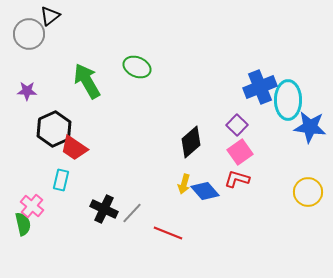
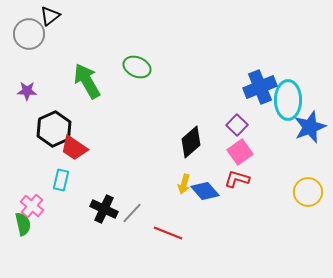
blue star: rotated 28 degrees counterclockwise
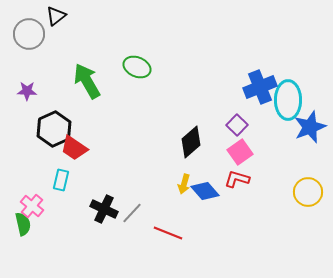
black triangle: moved 6 px right
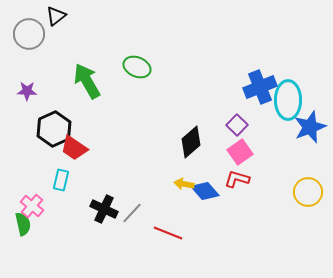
yellow arrow: rotated 84 degrees clockwise
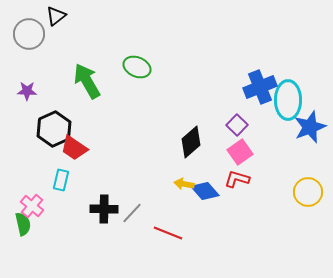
black cross: rotated 24 degrees counterclockwise
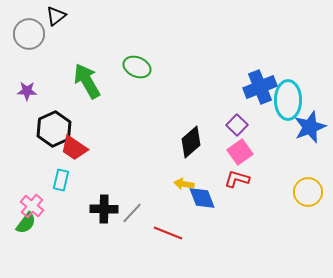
blue diamond: moved 3 px left, 7 px down; rotated 20 degrees clockwise
green semicircle: moved 3 px right, 1 px up; rotated 50 degrees clockwise
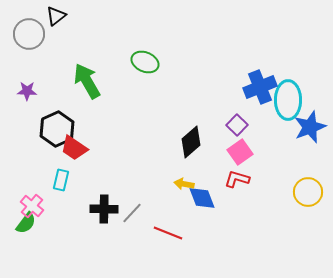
green ellipse: moved 8 px right, 5 px up
black hexagon: moved 3 px right
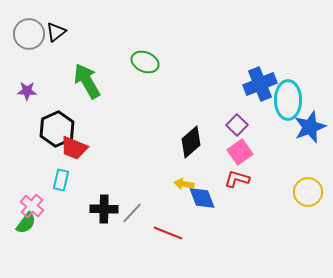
black triangle: moved 16 px down
blue cross: moved 3 px up
red trapezoid: rotated 12 degrees counterclockwise
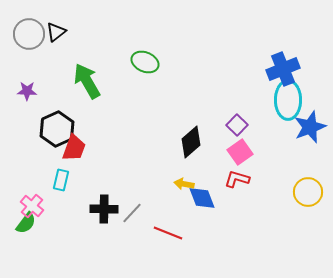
blue cross: moved 23 px right, 15 px up
red trapezoid: rotated 92 degrees counterclockwise
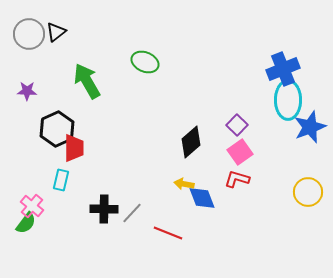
red trapezoid: rotated 20 degrees counterclockwise
